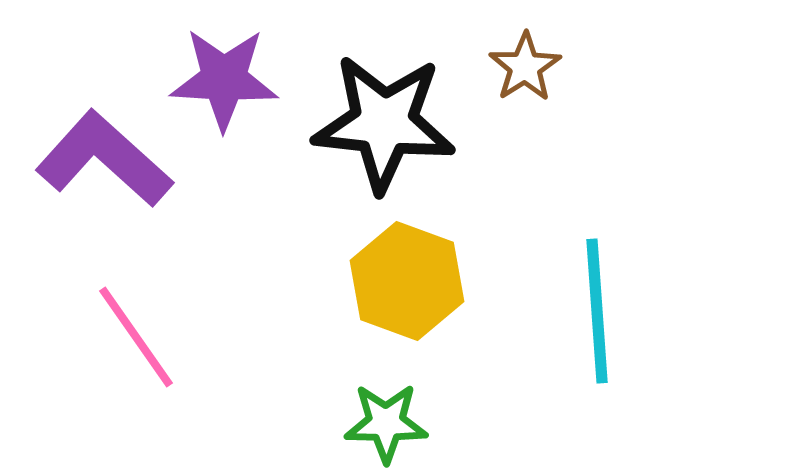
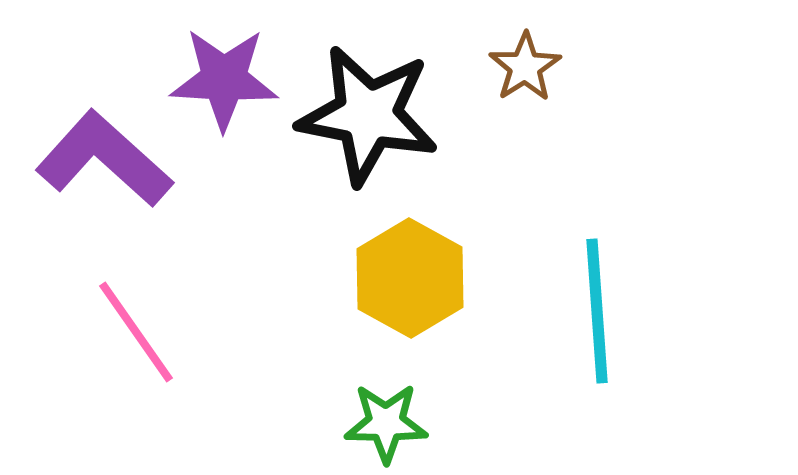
black star: moved 16 px left, 8 px up; rotated 5 degrees clockwise
yellow hexagon: moved 3 px right, 3 px up; rotated 9 degrees clockwise
pink line: moved 5 px up
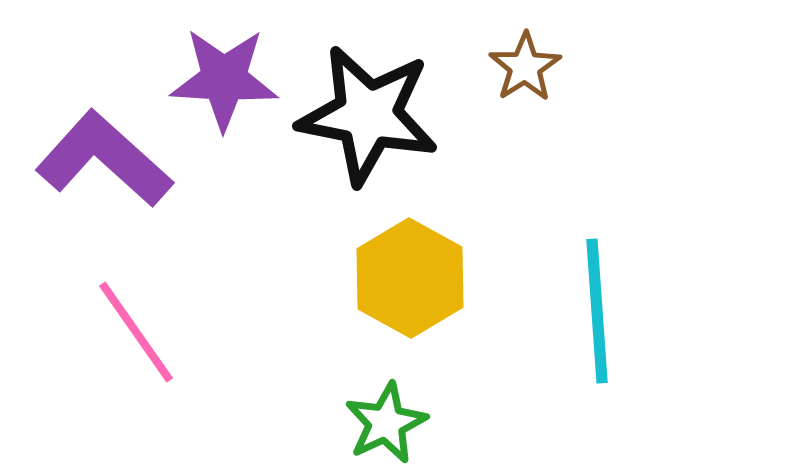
green star: rotated 26 degrees counterclockwise
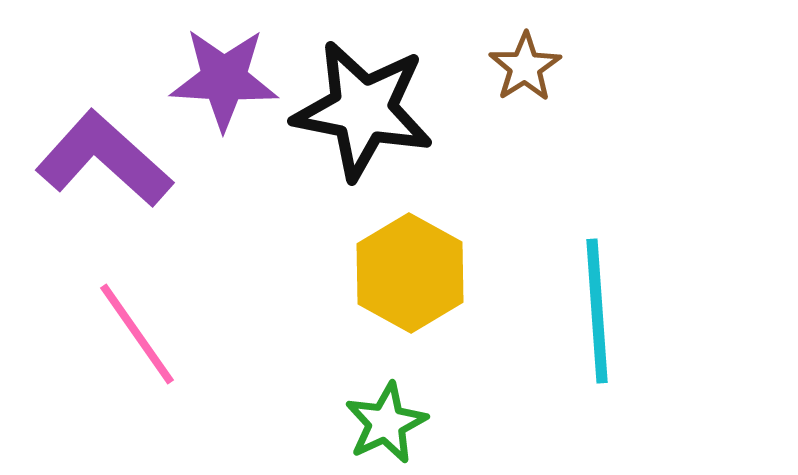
black star: moved 5 px left, 5 px up
yellow hexagon: moved 5 px up
pink line: moved 1 px right, 2 px down
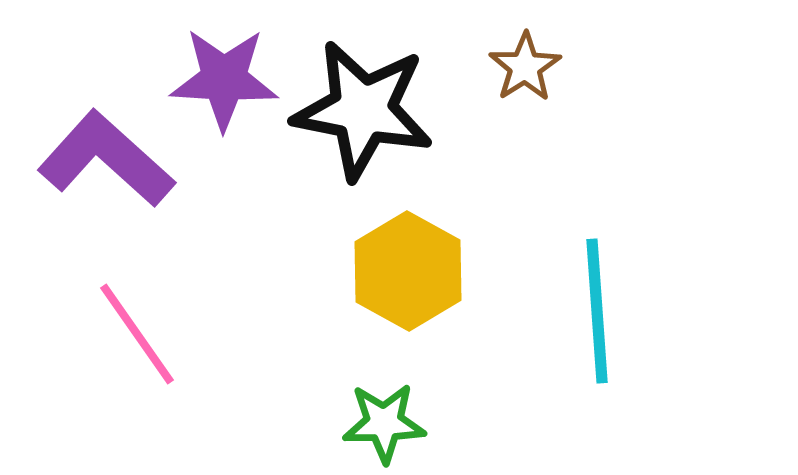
purple L-shape: moved 2 px right
yellow hexagon: moved 2 px left, 2 px up
green star: moved 2 px left; rotated 24 degrees clockwise
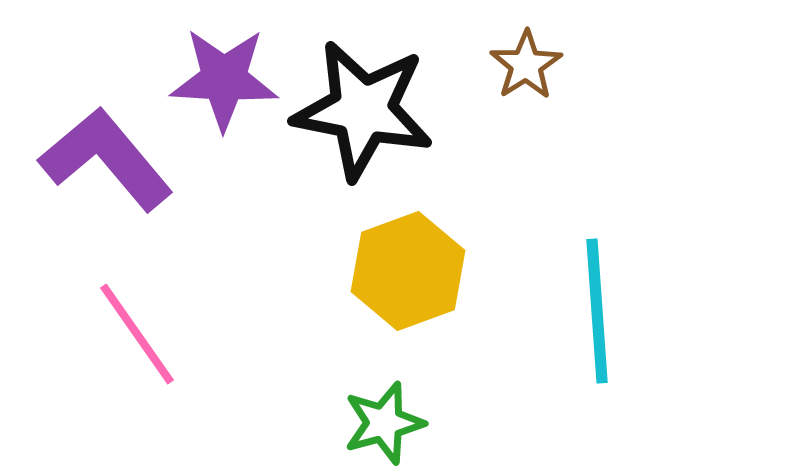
brown star: moved 1 px right, 2 px up
purple L-shape: rotated 8 degrees clockwise
yellow hexagon: rotated 11 degrees clockwise
green star: rotated 14 degrees counterclockwise
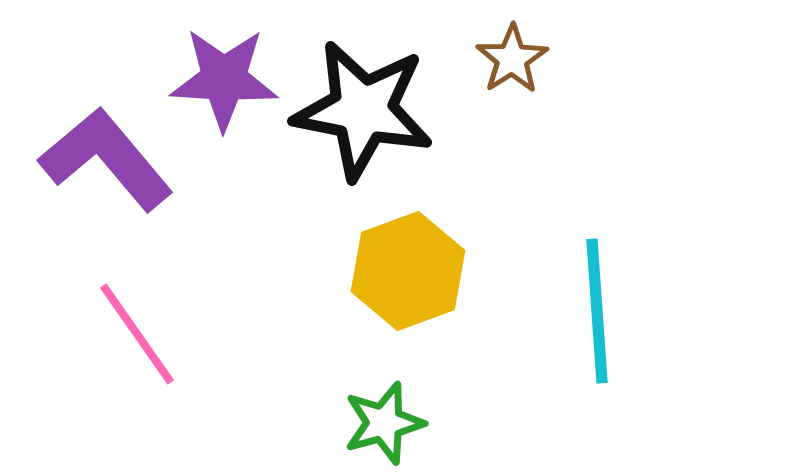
brown star: moved 14 px left, 6 px up
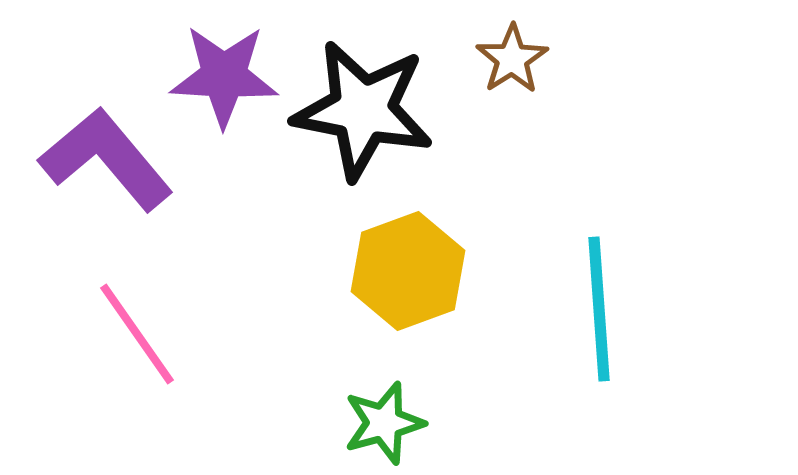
purple star: moved 3 px up
cyan line: moved 2 px right, 2 px up
